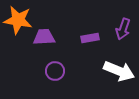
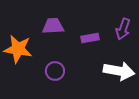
orange star: moved 29 px down
purple trapezoid: moved 9 px right, 11 px up
white arrow: rotated 12 degrees counterclockwise
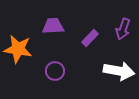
purple rectangle: rotated 36 degrees counterclockwise
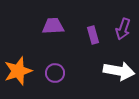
purple rectangle: moved 3 px right, 3 px up; rotated 60 degrees counterclockwise
orange star: moved 22 px down; rotated 28 degrees counterclockwise
purple circle: moved 2 px down
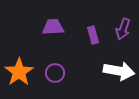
purple trapezoid: moved 1 px down
orange star: moved 1 px right, 1 px down; rotated 16 degrees counterclockwise
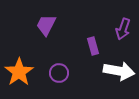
purple trapezoid: moved 7 px left, 2 px up; rotated 60 degrees counterclockwise
purple rectangle: moved 11 px down
purple circle: moved 4 px right
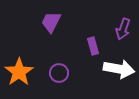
purple trapezoid: moved 5 px right, 3 px up
white arrow: moved 2 px up
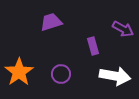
purple trapezoid: rotated 45 degrees clockwise
purple arrow: rotated 80 degrees counterclockwise
white arrow: moved 4 px left, 7 px down
purple circle: moved 2 px right, 1 px down
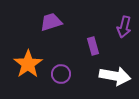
purple arrow: moved 1 px right, 2 px up; rotated 75 degrees clockwise
orange star: moved 9 px right, 8 px up
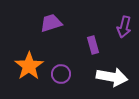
purple trapezoid: moved 1 px down
purple rectangle: moved 1 px up
orange star: moved 1 px right, 2 px down
white arrow: moved 3 px left, 1 px down
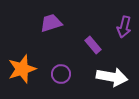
purple rectangle: rotated 24 degrees counterclockwise
orange star: moved 7 px left, 3 px down; rotated 16 degrees clockwise
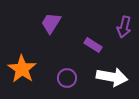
purple trapezoid: rotated 40 degrees counterclockwise
purple rectangle: rotated 18 degrees counterclockwise
orange star: rotated 20 degrees counterclockwise
purple circle: moved 6 px right, 4 px down
